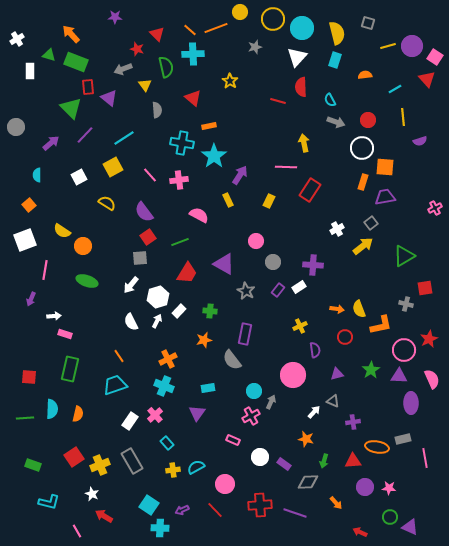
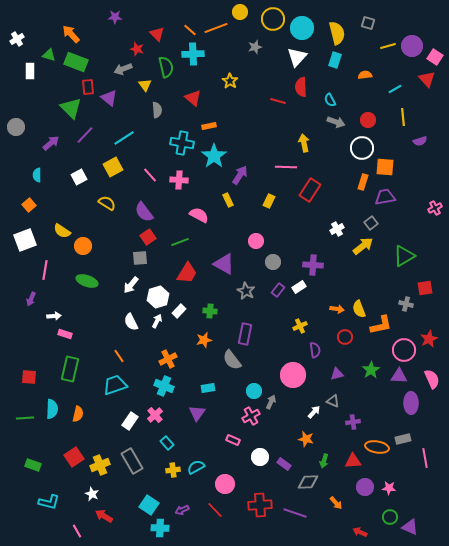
pink cross at (179, 180): rotated 12 degrees clockwise
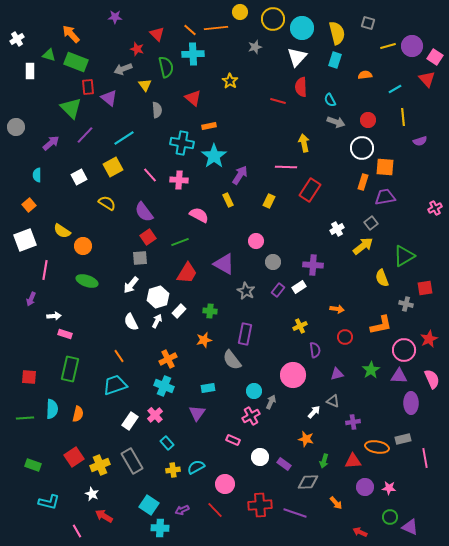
orange line at (216, 28): rotated 15 degrees clockwise
yellow semicircle at (359, 309): moved 23 px right, 31 px up
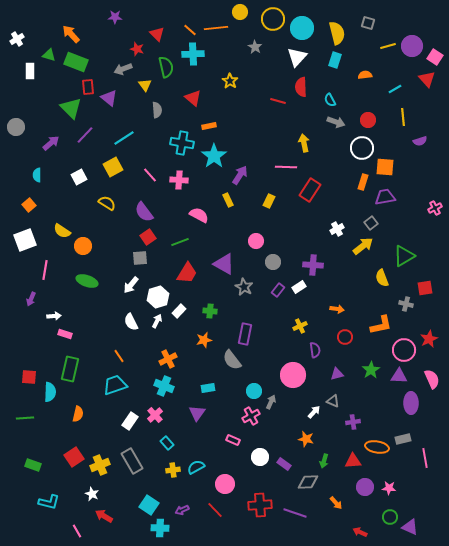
gray star at (255, 47): rotated 24 degrees counterclockwise
gray star at (246, 291): moved 2 px left, 4 px up
cyan semicircle at (52, 409): moved 2 px left, 17 px up
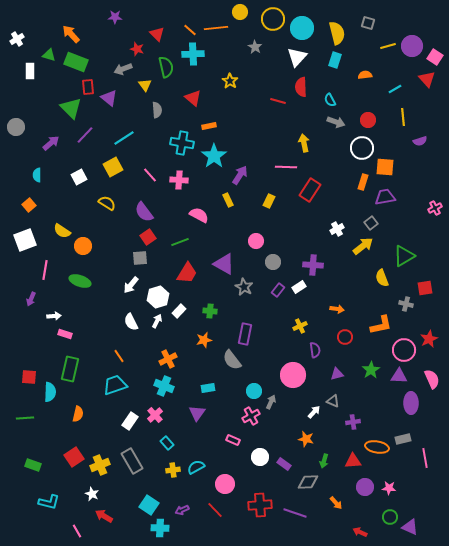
green ellipse at (87, 281): moved 7 px left
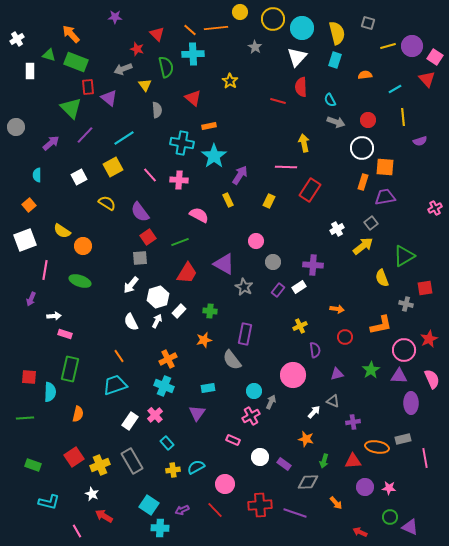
purple semicircle at (144, 212): moved 4 px left
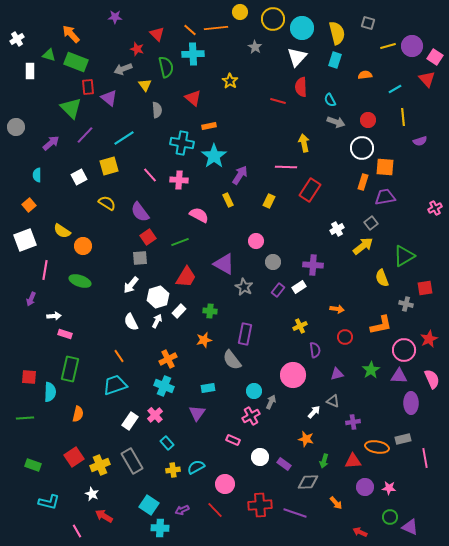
yellow square at (113, 167): moved 4 px left, 1 px up; rotated 12 degrees clockwise
red trapezoid at (187, 273): moved 1 px left, 4 px down
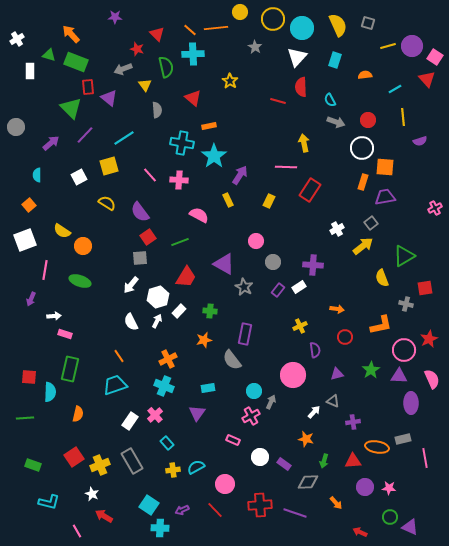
yellow semicircle at (337, 33): moved 1 px right, 8 px up; rotated 10 degrees counterclockwise
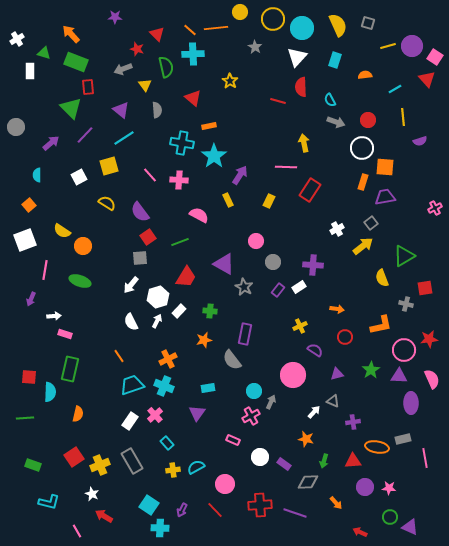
green triangle at (49, 55): moved 5 px left, 2 px up
purple triangle at (109, 98): moved 12 px right, 12 px down
red star at (429, 339): rotated 18 degrees clockwise
purple semicircle at (315, 350): rotated 49 degrees counterclockwise
cyan trapezoid at (115, 385): moved 17 px right
purple arrow at (182, 510): rotated 40 degrees counterclockwise
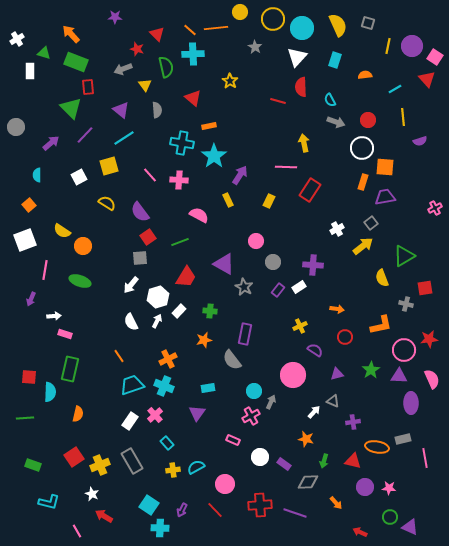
yellow line at (388, 46): rotated 63 degrees counterclockwise
red triangle at (353, 461): rotated 18 degrees clockwise
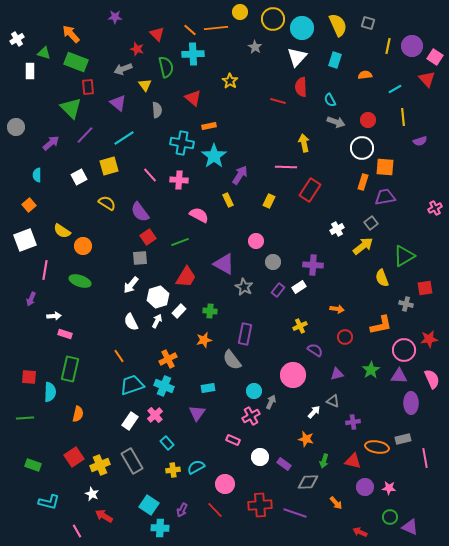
purple triangle at (121, 110): moved 3 px left, 7 px up
